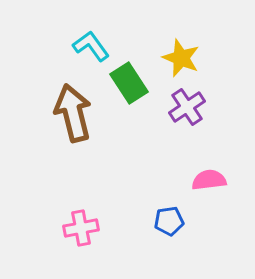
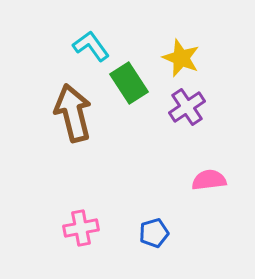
blue pentagon: moved 15 px left, 12 px down; rotated 8 degrees counterclockwise
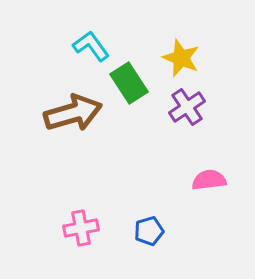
brown arrow: rotated 88 degrees clockwise
blue pentagon: moved 5 px left, 2 px up
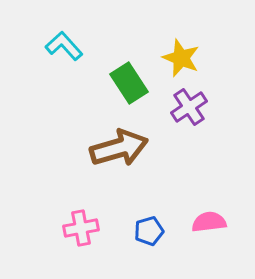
cyan L-shape: moved 27 px left; rotated 6 degrees counterclockwise
purple cross: moved 2 px right
brown arrow: moved 46 px right, 35 px down
pink semicircle: moved 42 px down
